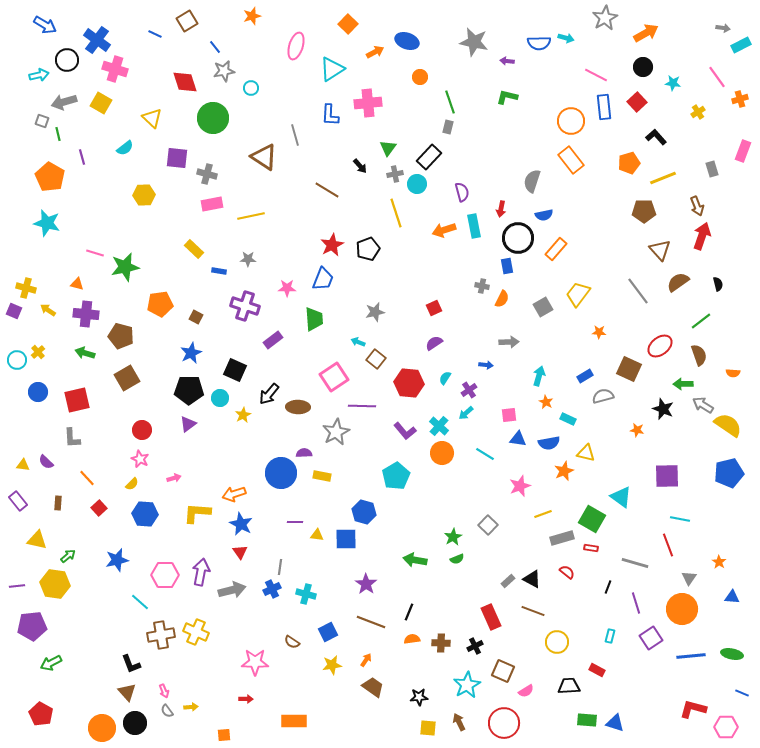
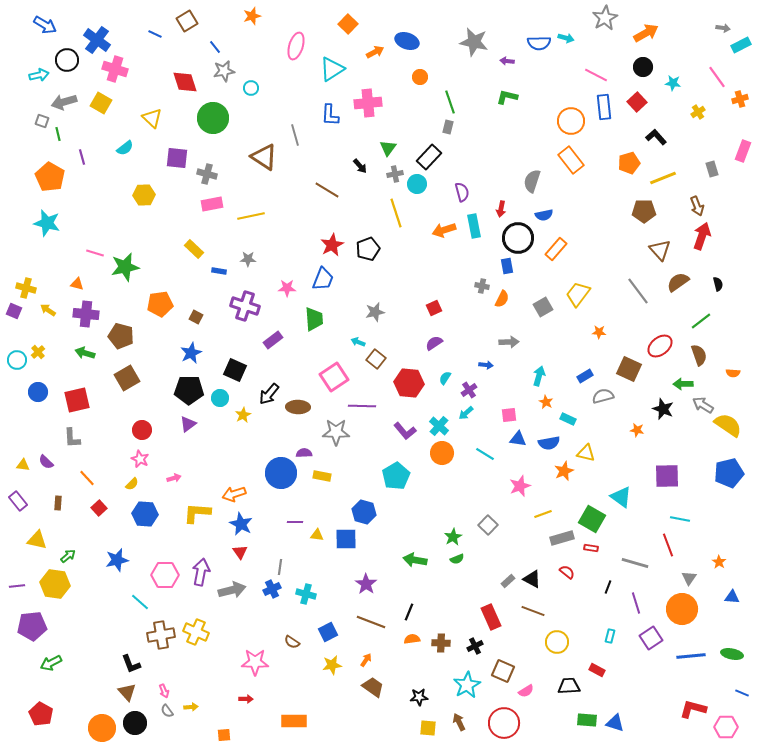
gray star at (336, 432): rotated 28 degrees clockwise
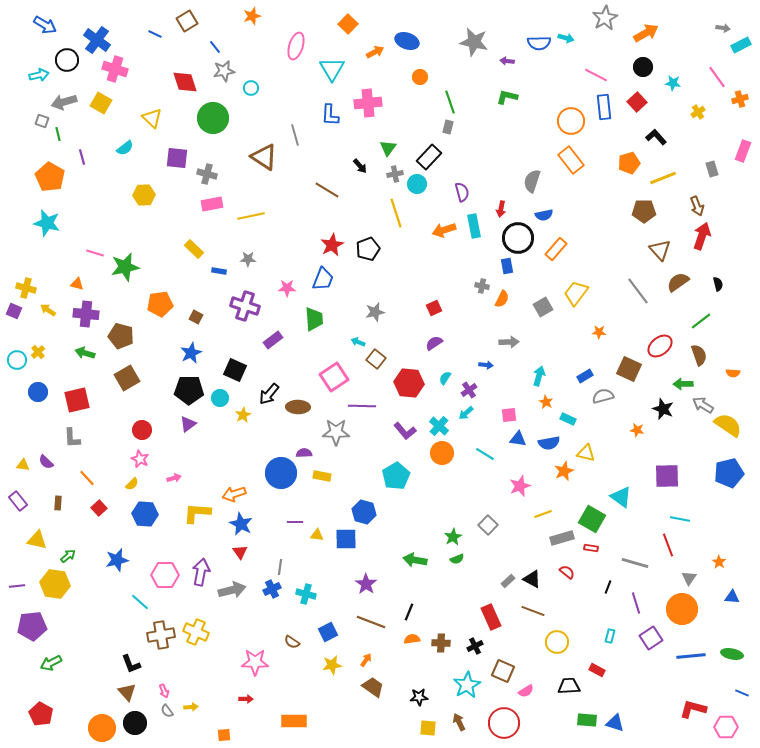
cyan triangle at (332, 69): rotated 28 degrees counterclockwise
yellow trapezoid at (578, 294): moved 2 px left, 1 px up
